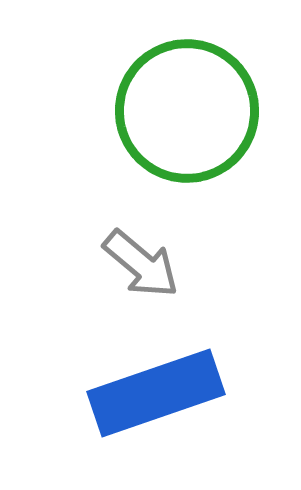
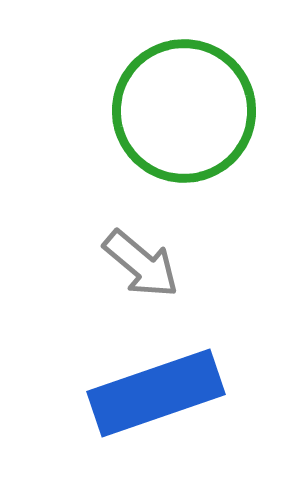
green circle: moved 3 px left
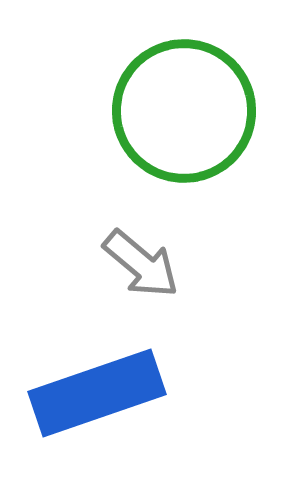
blue rectangle: moved 59 px left
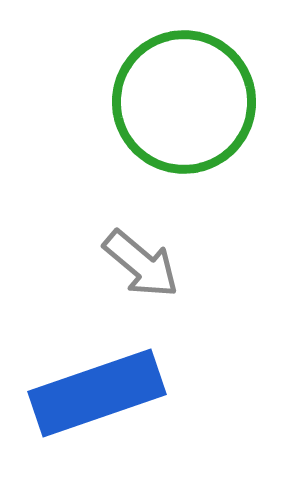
green circle: moved 9 px up
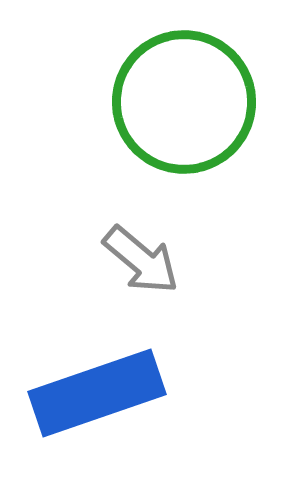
gray arrow: moved 4 px up
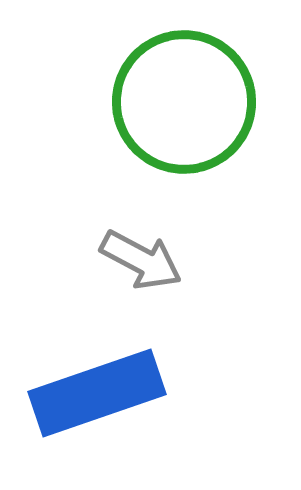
gray arrow: rotated 12 degrees counterclockwise
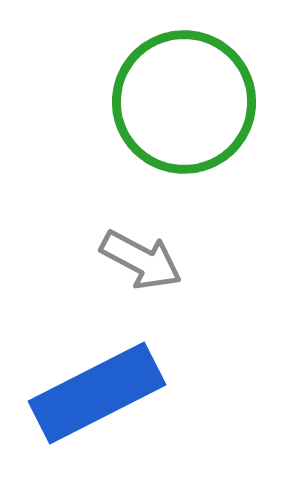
blue rectangle: rotated 8 degrees counterclockwise
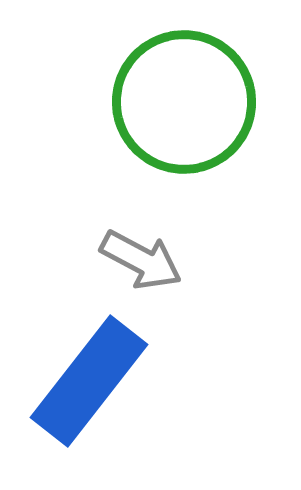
blue rectangle: moved 8 px left, 12 px up; rotated 25 degrees counterclockwise
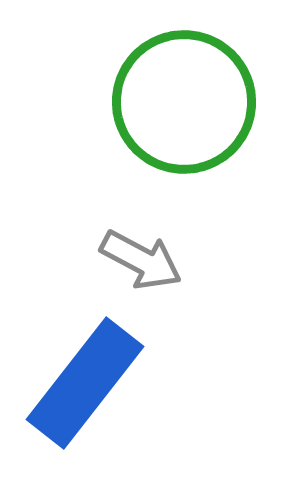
blue rectangle: moved 4 px left, 2 px down
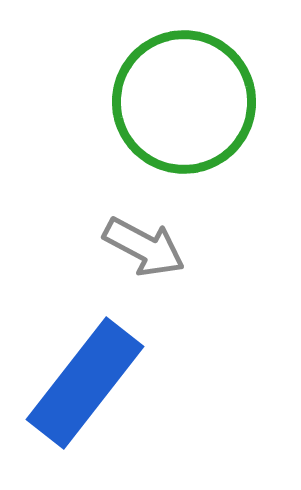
gray arrow: moved 3 px right, 13 px up
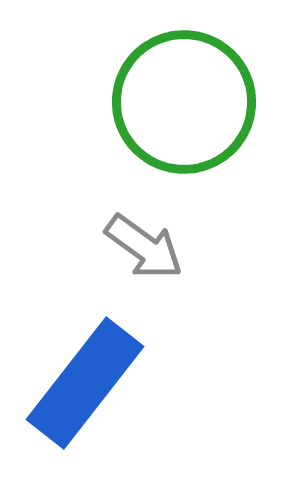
gray arrow: rotated 8 degrees clockwise
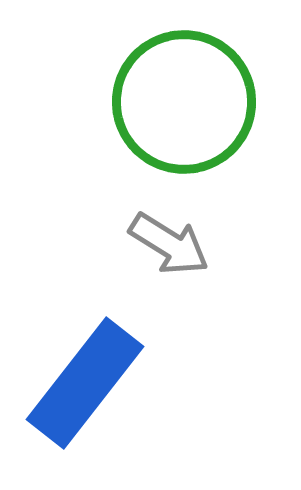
gray arrow: moved 25 px right, 3 px up; rotated 4 degrees counterclockwise
